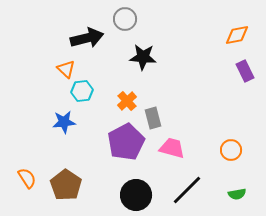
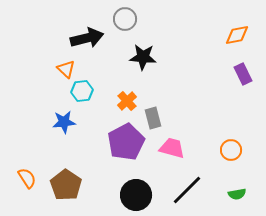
purple rectangle: moved 2 px left, 3 px down
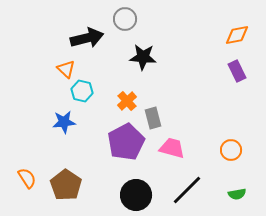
purple rectangle: moved 6 px left, 3 px up
cyan hexagon: rotated 20 degrees clockwise
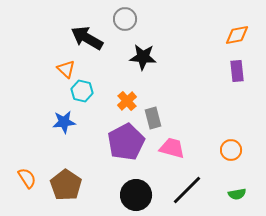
black arrow: rotated 136 degrees counterclockwise
purple rectangle: rotated 20 degrees clockwise
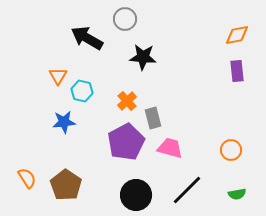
orange triangle: moved 8 px left, 7 px down; rotated 18 degrees clockwise
pink trapezoid: moved 2 px left
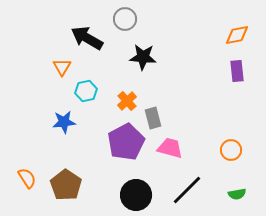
orange triangle: moved 4 px right, 9 px up
cyan hexagon: moved 4 px right; rotated 25 degrees counterclockwise
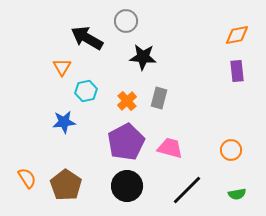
gray circle: moved 1 px right, 2 px down
gray rectangle: moved 6 px right, 20 px up; rotated 30 degrees clockwise
black circle: moved 9 px left, 9 px up
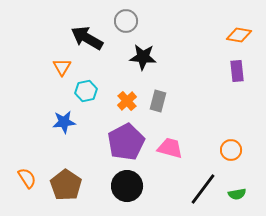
orange diamond: moved 2 px right; rotated 20 degrees clockwise
gray rectangle: moved 1 px left, 3 px down
black line: moved 16 px right, 1 px up; rotated 8 degrees counterclockwise
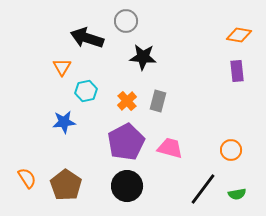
black arrow: rotated 12 degrees counterclockwise
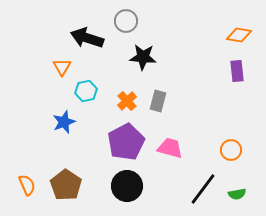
blue star: rotated 15 degrees counterclockwise
orange semicircle: moved 7 px down; rotated 10 degrees clockwise
